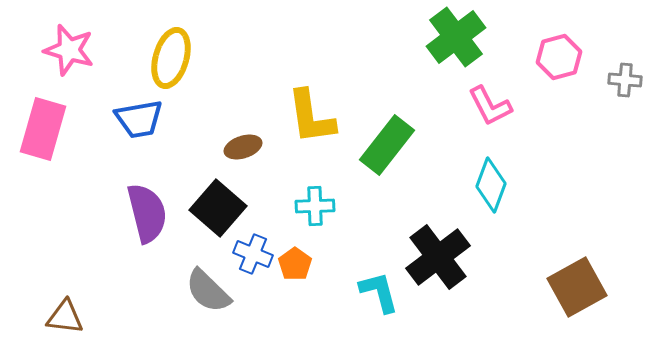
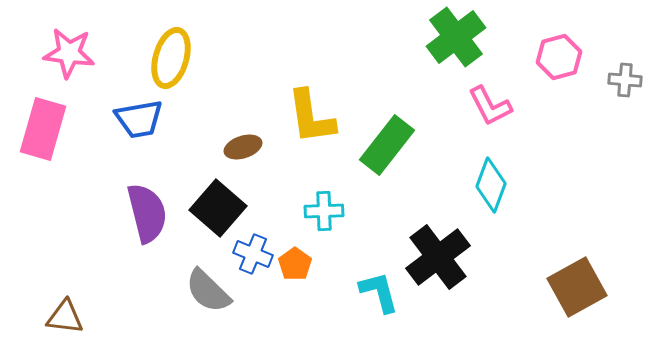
pink star: moved 3 px down; rotated 9 degrees counterclockwise
cyan cross: moved 9 px right, 5 px down
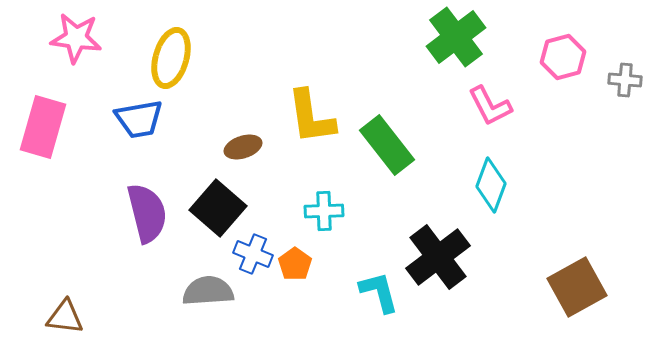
pink star: moved 7 px right, 15 px up
pink hexagon: moved 4 px right
pink rectangle: moved 2 px up
green rectangle: rotated 76 degrees counterclockwise
gray semicircle: rotated 132 degrees clockwise
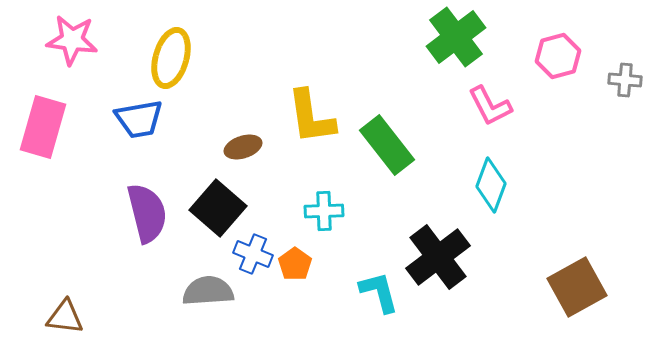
pink star: moved 4 px left, 2 px down
pink hexagon: moved 5 px left, 1 px up
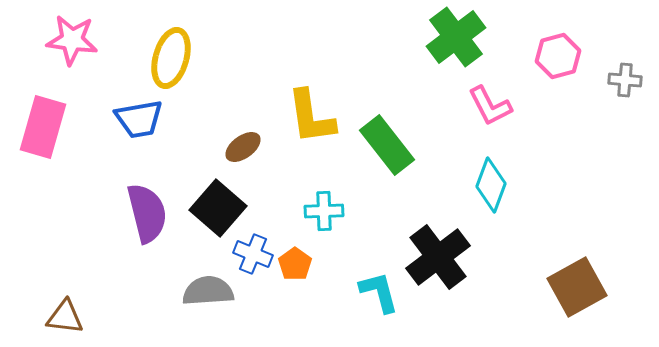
brown ellipse: rotated 18 degrees counterclockwise
